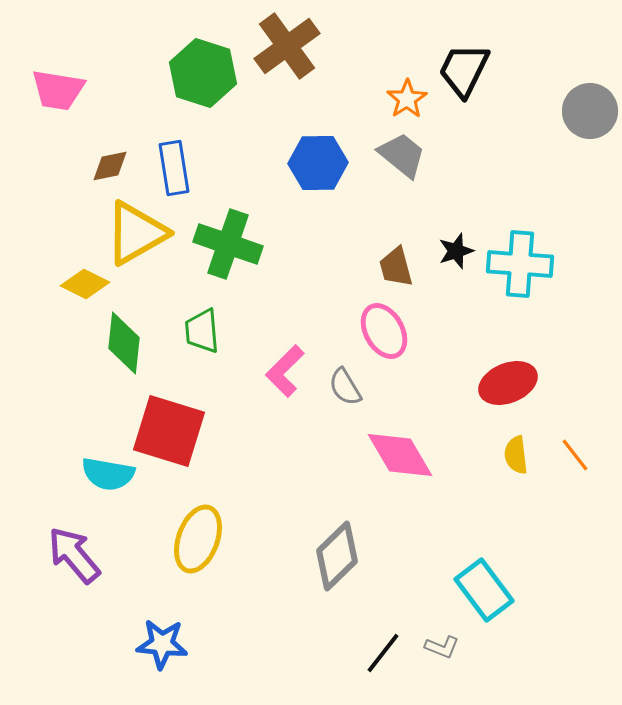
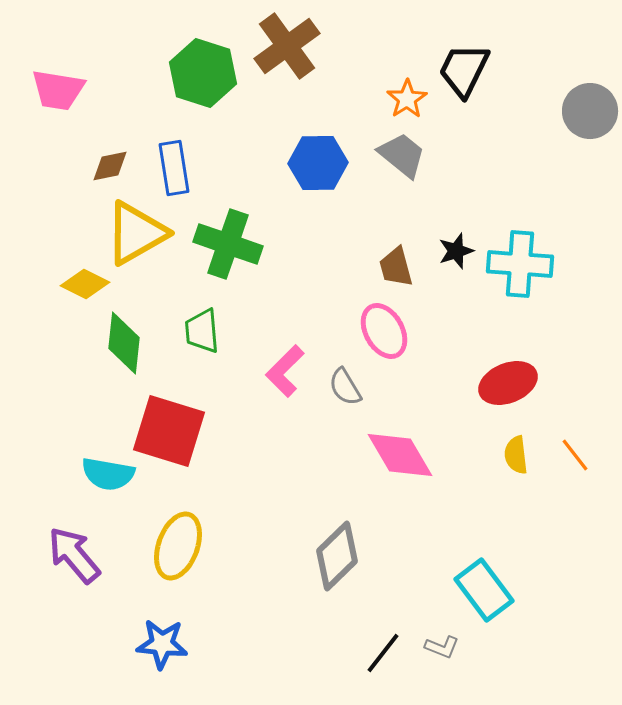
yellow ellipse: moved 20 px left, 7 px down
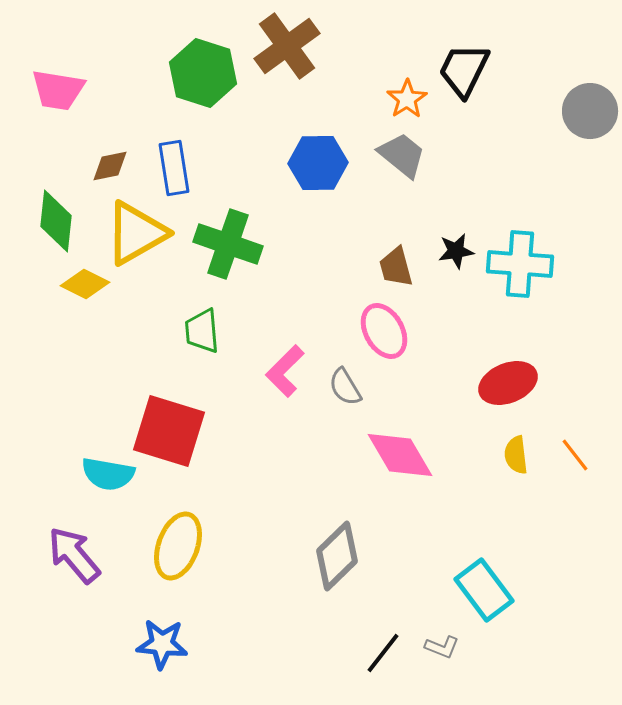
black star: rotated 9 degrees clockwise
green diamond: moved 68 px left, 122 px up
